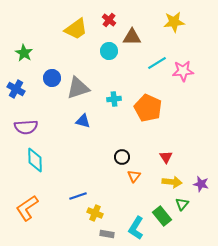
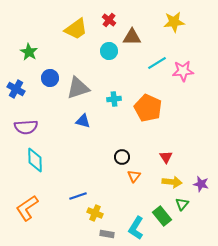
green star: moved 5 px right, 1 px up
blue circle: moved 2 px left
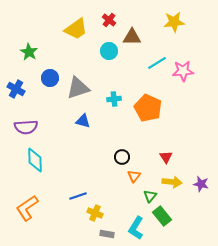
green triangle: moved 32 px left, 8 px up
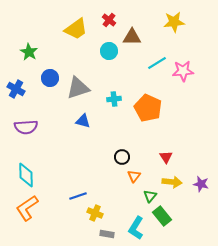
cyan diamond: moved 9 px left, 15 px down
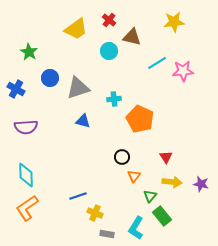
brown triangle: rotated 12 degrees clockwise
orange pentagon: moved 8 px left, 11 px down
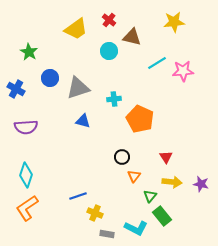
cyan diamond: rotated 20 degrees clockwise
cyan L-shape: rotated 95 degrees counterclockwise
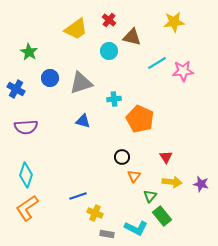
gray triangle: moved 3 px right, 5 px up
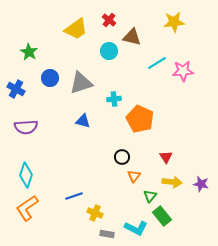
blue line: moved 4 px left
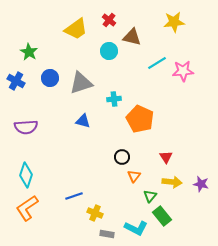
blue cross: moved 8 px up
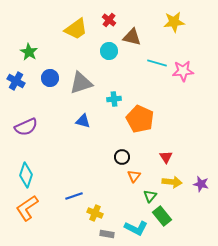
cyan line: rotated 48 degrees clockwise
purple semicircle: rotated 20 degrees counterclockwise
